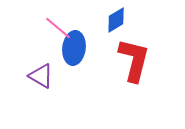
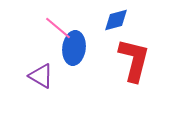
blue diamond: rotated 16 degrees clockwise
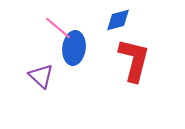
blue diamond: moved 2 px right
purple triangle: rotated 12 degrees clockwise
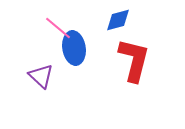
blue ellipse: rotated 16 degrees counterclockwise
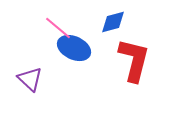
blue diamond: moved 5 px left, 2 px down
blue ellipse: rotated 56 degrees counterclockwise
purple triangle: moved 11 px left, 3 px down
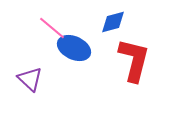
pink line: moved 6 px left
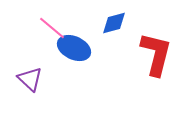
blue diamond: moved 1 px right, 1 px down
red L-shape: moved 22 px right, 6 px up
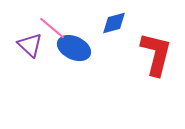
purple triangle: moved 34 px up
